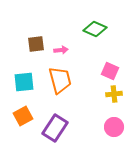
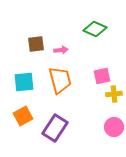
pink square: moved 8 px left, 5 px down; rotated 36 degrees counterclockwise
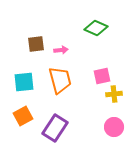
green diamond: moved 1 px right, 1 px up
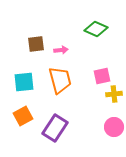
green diamond: moved 1 px down
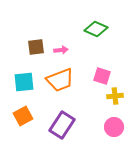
brown square: moved 3 px down
pink square: rotated 30 degrees clockwise
orange trapezoid: rotated 84 degrees clockwise
yellow cross: moved 1 px right, 2 px down
purple rectangle: moved 7 px right, 3 px up
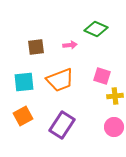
pink arrow: moved 9 px right, 5 px up
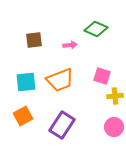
brown square: moved 2 px left, 7 px up
cyan square: moved 2 px right
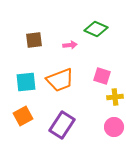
yellow cross: moved 1 px down
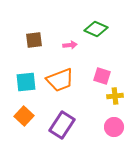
yellow cross: moved 1 px up
orange square: moved 1 px right; rotated 18 degrees counterclockwise
